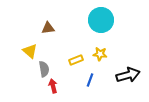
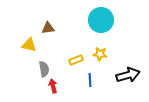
yellow triangle: moved 1 px left, 6 px up; rotated 28 degrees counterclockwise
blue line: rotated 24 degrees counterclockwise
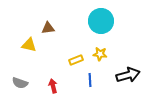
cyan circle: moved 1 px down
gray semicircle: moved 24 px left, 14 px down; rotated 119 degrees clockwise
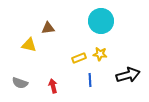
yellow rectangle: moved 3 px right, 2 px up
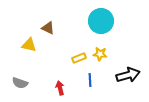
brown triangle: rotated 32 degrees clockwise
red arrow: moved 7 px right, 2 px down
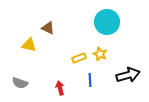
cyan circle: moved 6 px right, 1 px down
yellow star: rotated 16 degrees clockwise
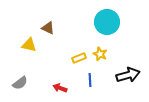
gray semicircle: rotated 56 degrees counterclockwise
red arrow: rotated 56 degrees counterclockwise
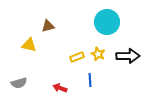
brown triangle: moved 2 px up; rotated 40 degrees counterclockwise
yellow star: moved 2 px left
yellow rectangle: moved 2 px left, 1 px up
black arrow: moved 19 px up; rotated 15 degrees clockwise
gray semicircle: moved 1 px left; rotated 21 degrees clockwise
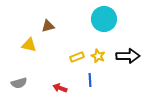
cyan circle: moved 3 px left, 3 px up
yellow star: moved 2 px down
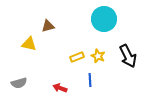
yellow triangle: moved 1 px up
black arrow: rotated 65 degrees clockwise
